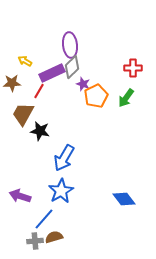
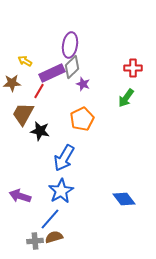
purple ellipse: rotated 15 degrees clockwise
orange pentagon: moved 14 px left, 23 px down
blue line: moved 6 px right
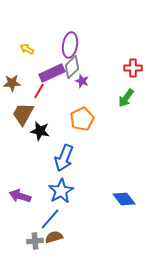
yellow arrow: moved 2 px right, 12 px up
purple star: moved 1 px left, 3 px up
blue arrow: rotated 8 degrees counterclockwise
